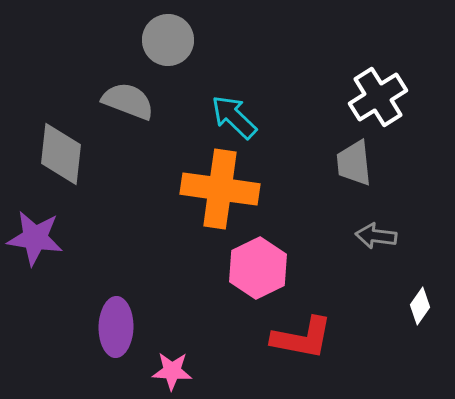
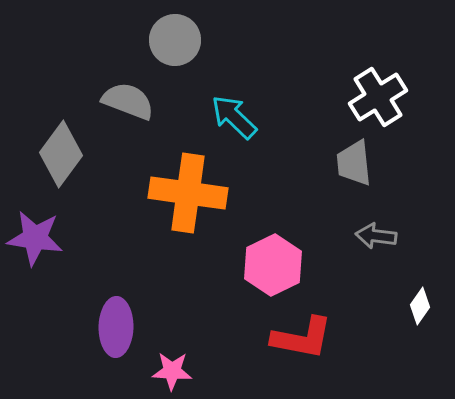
gray circle: moved 7 px right
gray diamond: rotated 30 degrees clockwise
orange cross: moved 32 px left, 4 px down
pink hexagon: moved 15 px right, 3 px up
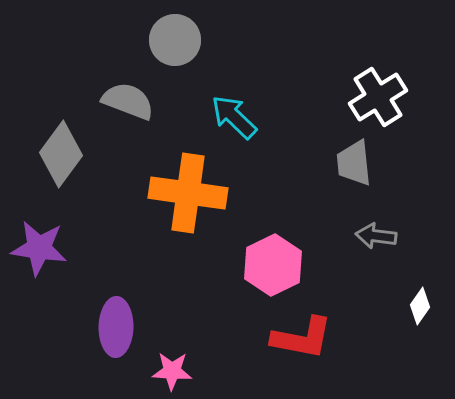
purple star: moved 4 px right, 10 px down
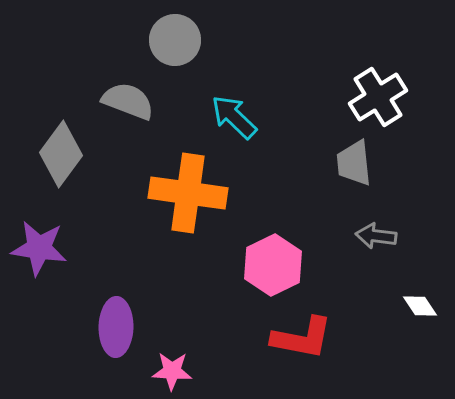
white diamond: rotated 69 degrees counterclockwise
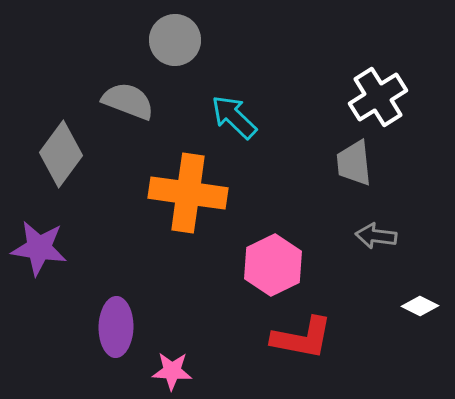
white diamond: rotated 30 degrees counterclockwise
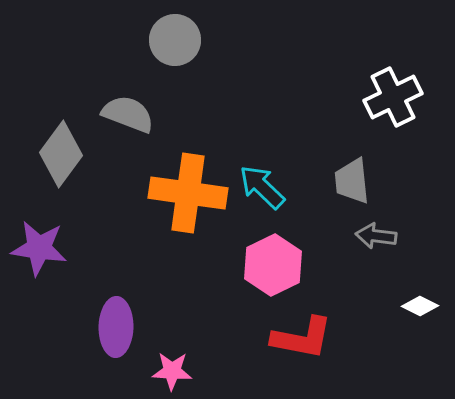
white cross: moved 15 px right; rotated 6 degrees clockwise
gray semicircle: moved 13 px down
cyan arrow: moved 28 px right, 70 px down
gray trapezoid: moved 2 px left, 18 px down
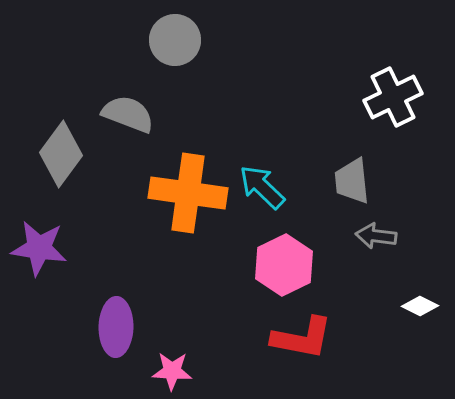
pink hexagon: moved 11 px right
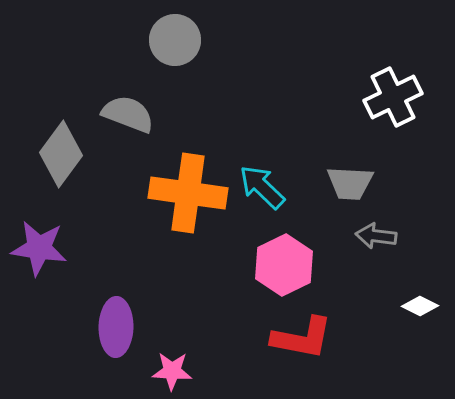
gray trapezoid: moved 2 px left, 2 px down; rotated 81 degrees counterclockwise
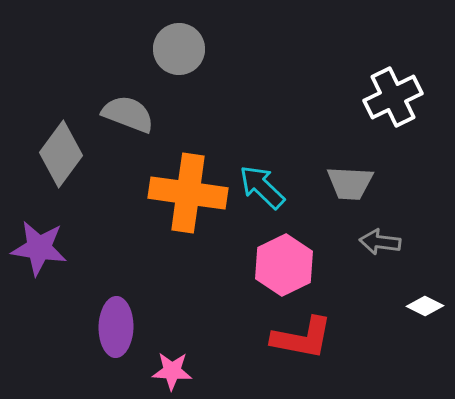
gray circle: moved 4 px right, 9 px down
gray arrow: moved 4 px right, 6 px down
white diamond: moved 5 px right
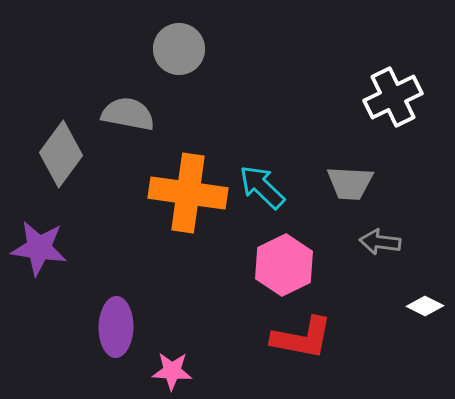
gray semicircle: rotated 10 degrees counterclockwise
